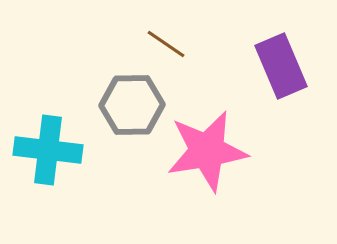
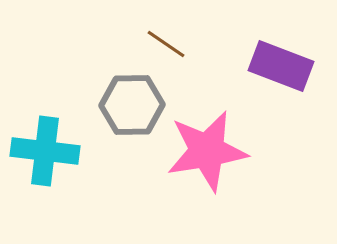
purple rectangle: rotated 46 degrees counterclockwise
cyan cross: moved 3 px left, 1 px down
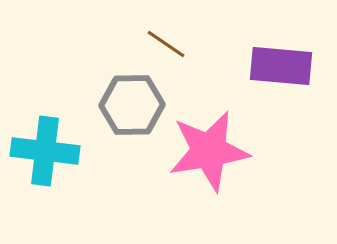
purple rectangle: rotated 16 degrees counterclockwise
pink star: moved 2 px right
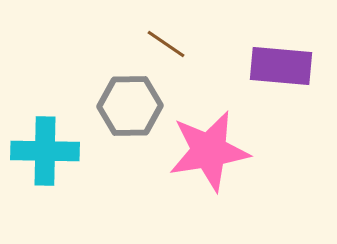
gray hexagon: moved 2 px left, 1 px down
cyan cross: rotated 6 degrees counterclockwise
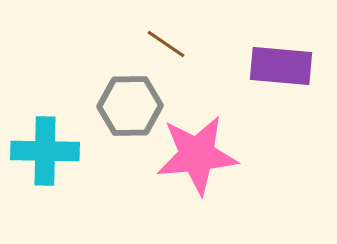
pink star: moved 12 px left, 4 px down; rotated 4 degrees clockwise
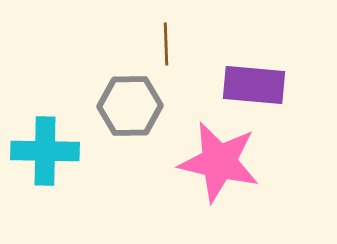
brown line: rotated 54 degrees clockwise
purple rectangle: moved 27 px left, 19 px down
pink star: moved 22 px right, 7 px down; rotated 18 degrees clockwise
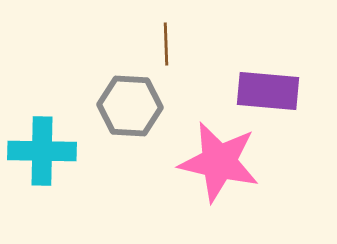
purple rectangle: moved 14 px right, 6 px down
gray hexagon: rotated 4 degrees clockwise
cyan cross: moved 3 px left
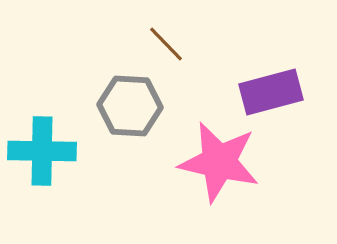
brown line: rotated 42 degrees counterclockwise
purple rectangle: moved 3 px right, 1 px down; rotated 20 degrees counterclockwise
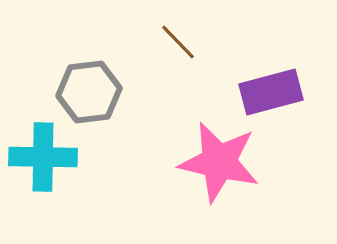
brown line: moved 12 px right, 2 px up
gray hexagon: moved 41 px left, 14 px up; rotated 10 degrees counterclockwise
cyan cross: moved 1 px right, 6 px down
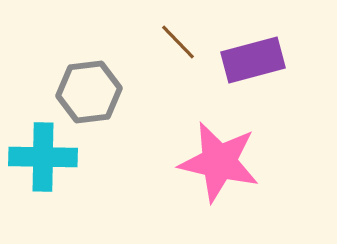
purple rectangle: moved 18 px left, 32 px up
